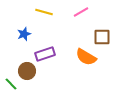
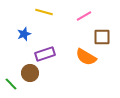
pink line: moved 3 px right, 4 px down
brown circle: moved 3 px right, 2 px down
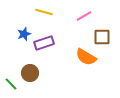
purple rectangle: moved 1 px left, 11 px up
